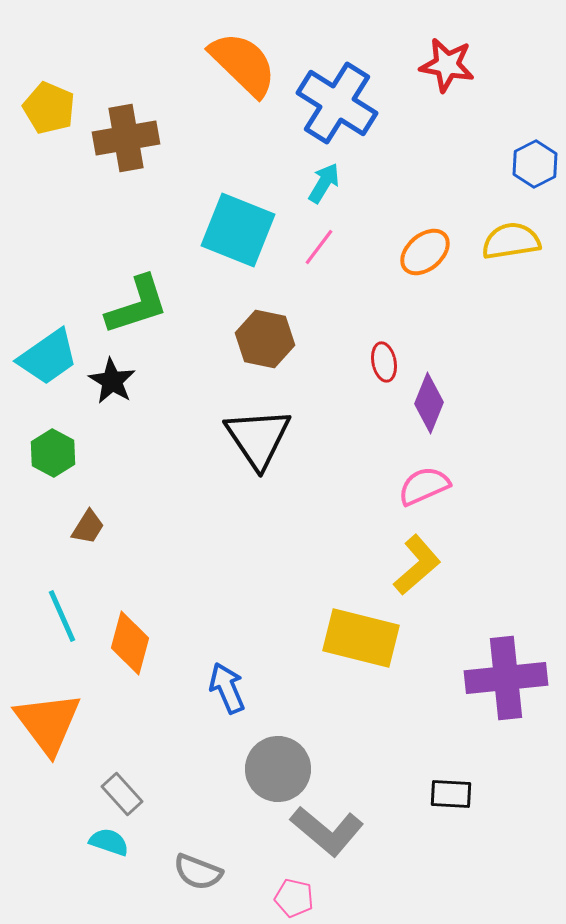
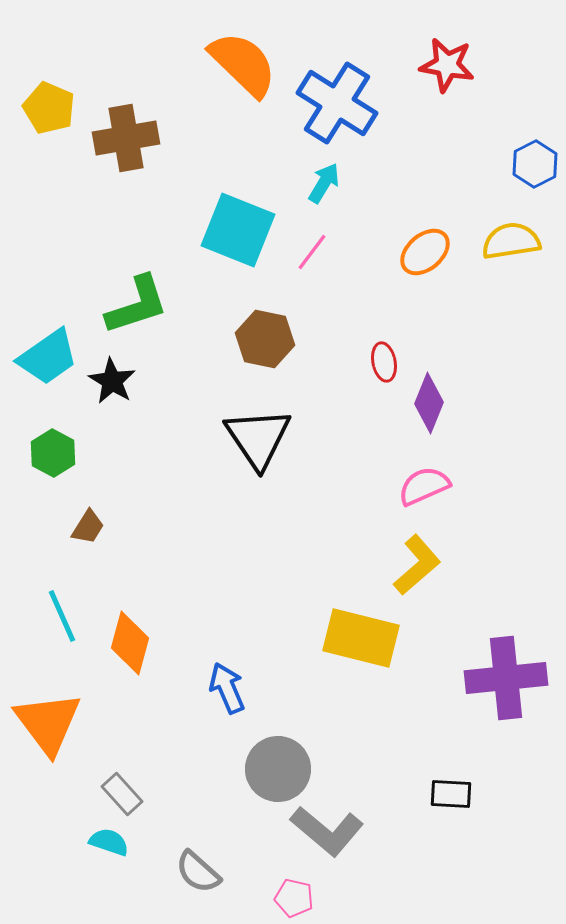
pink line: moved 7 px left, 5 px down
gray semicircle: rotated 21 degrees clockwise
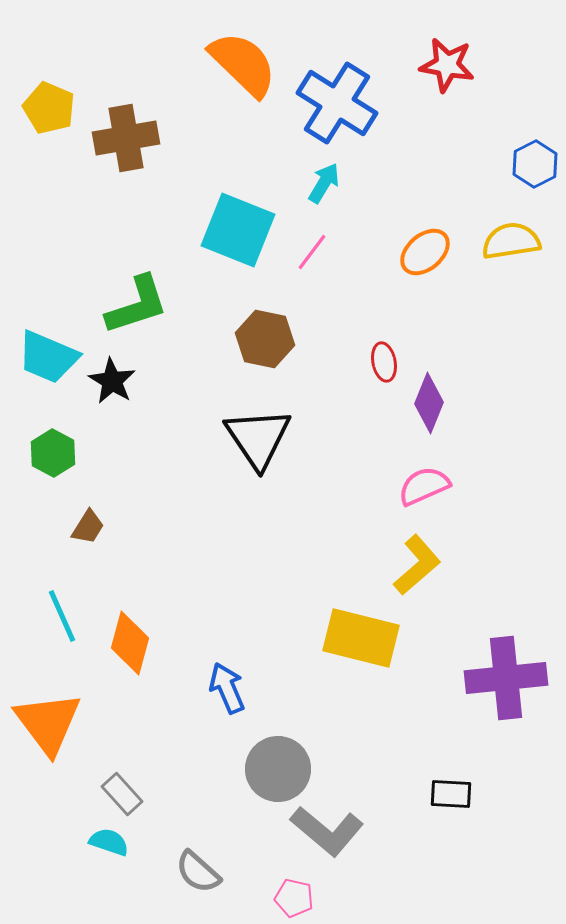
cyan trapezoid: rotated 58 degrees clockwise
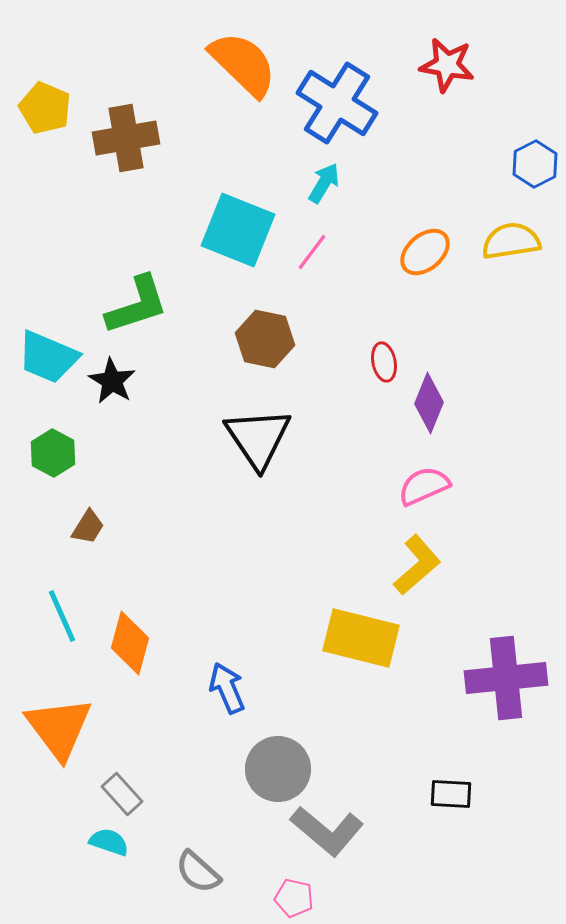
yellow pentagon: moved 4 px left
orange triangle: moved 11 px right, 5 px down
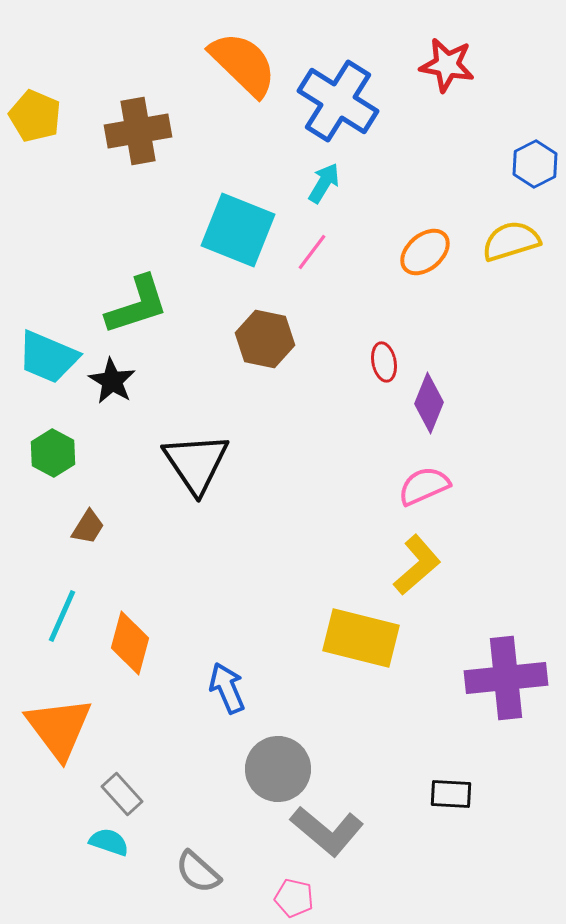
blue cross: moved 1 px right, 2 px up
yellow pentagon: moved 10 px left, 8 px down
brown cross: moved 12 px right, 7 px up
yellow semicircle: rotated 8 degrees counterclockwise
black triangle: moved 62 px left, 25 px down
cyan line: rotated 48 degrees clockwise
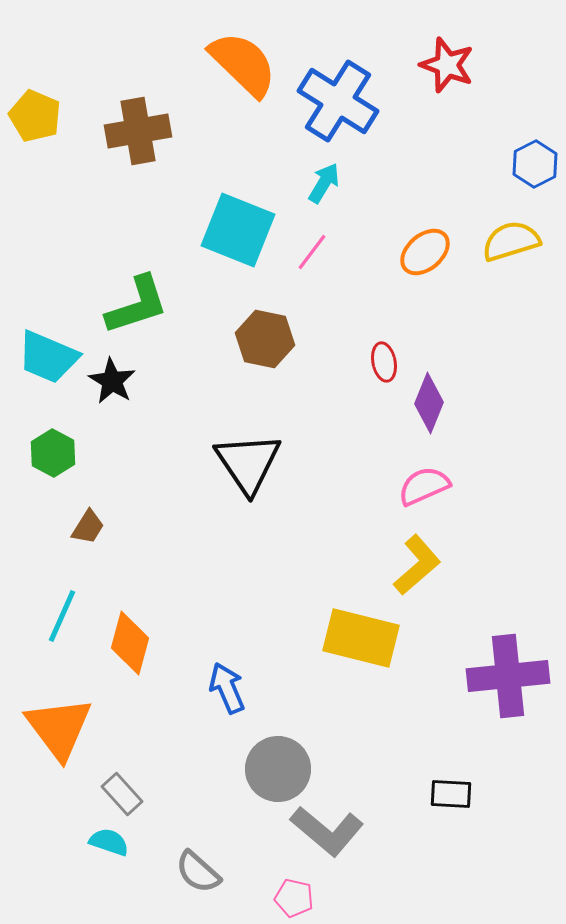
red star: rotated 10 degrees clockwise
black triangle: moved 52 px right
purple cross: moved 2 px right, 2 px up
